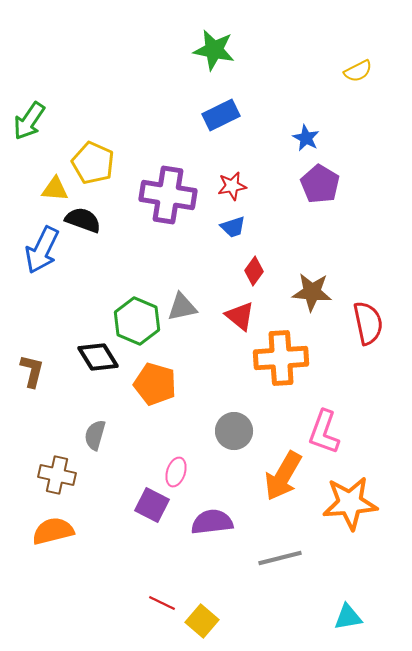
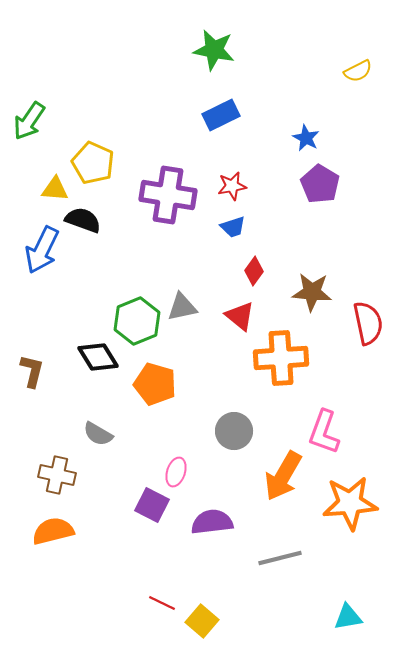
green hexagon: rotated 15 degrees clockwise
gray semicircle: moved 3 px right, 1 px up; rotated 76 degrees counterclockwise
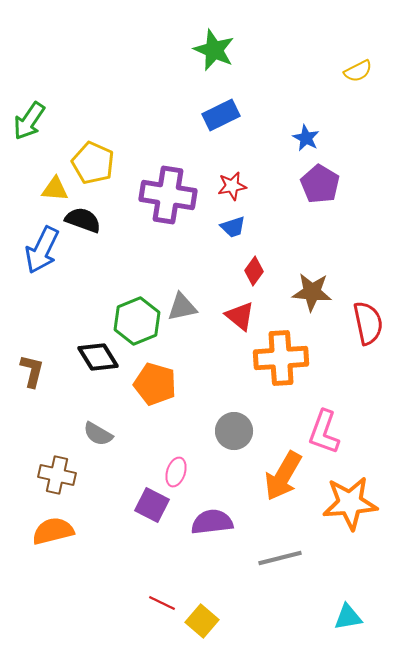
green star: rotated 12 degrees clockwise
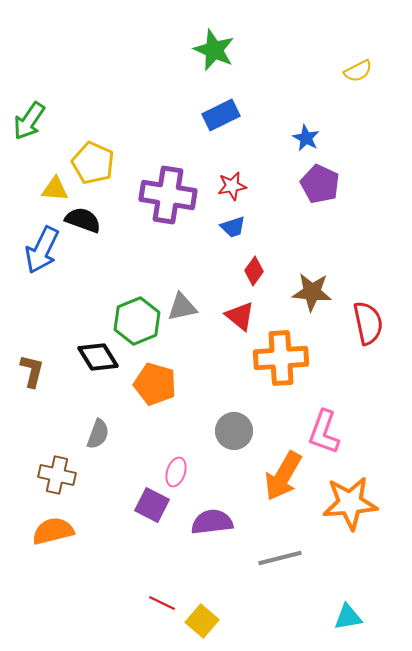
purple pentagon: rotated 6 degrees counterclockwise
gray semicircle: rotated 100 degrees counterclockwise
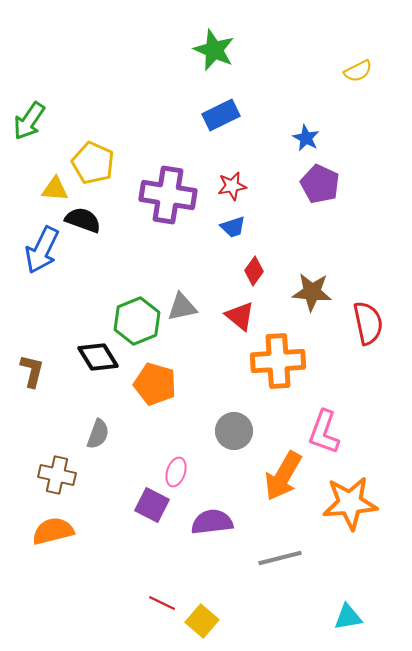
orange cross: moved 3 px left, 3 px down
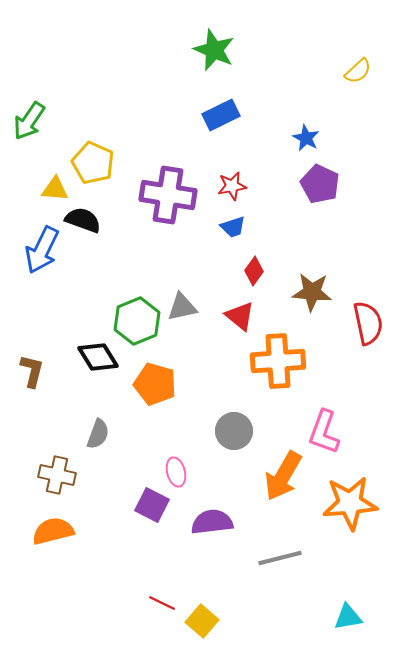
yellow semicircle: rotated 16 degrees counterclockwise
pink ellipse: rotated 32 degrees counterclockwise
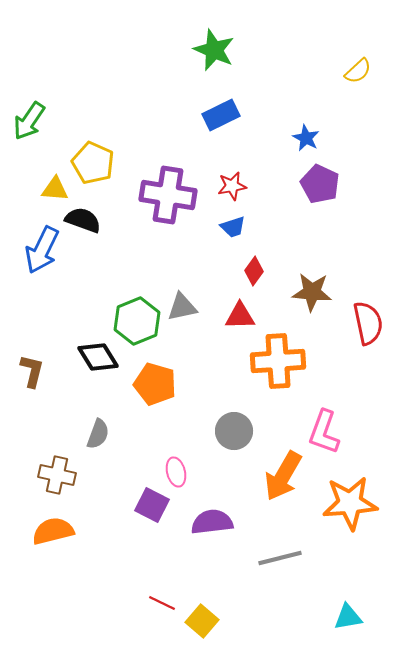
red triangle: rotated 40 degrees counterclockwise
